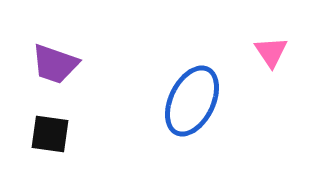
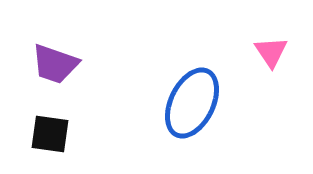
blue ellipse: moved 2 px down
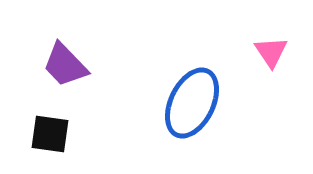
purple trapezoid: moved 10 px right, 1 px down; rotated 27 degrees clockwise
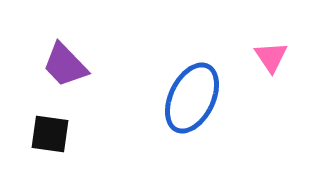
pink triangle: moved 5 px down
blue ellipse: moved 5 px up
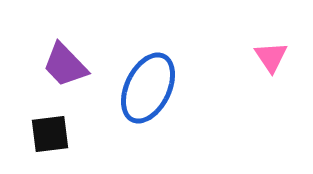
blue ellipse: moved 44 px left, 10 px up
black square: rotated 15 degrees counterclockwise
